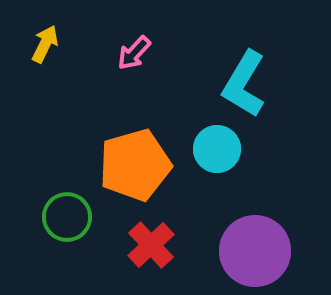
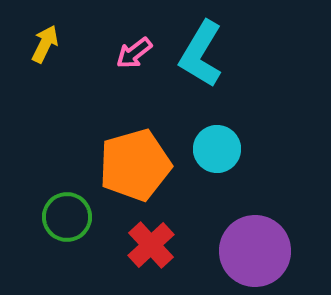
pink arrow: rotated 9 degrees clockwise
cyan L-shape: moved 43 px left, 30 px up
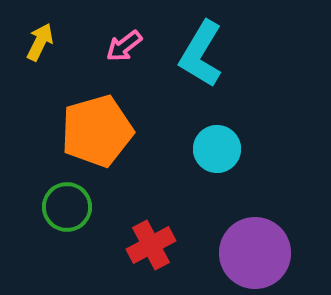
yellow arrow: moved 5 px left, 2 px up
pink arrow: moved 10 px left, 7 px up
orange pentagon: moved 38 px left, 34 px up
green circle: moved 10 px up
red cross: rotated 15 degrees clockwise
purple circle: moved 2 px down
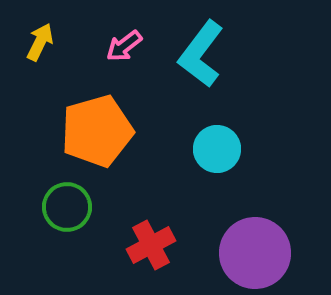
cyan L-shape: rotated 6 degrees clockwise
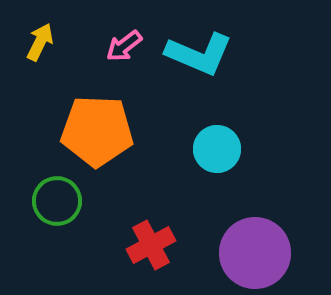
cyan L-shape: moved 2 px left; rotated 104 degrees counterclockwise
orange pentagon: rotated 18 degrees clockwise
green circle: moved 10 px left, 6 px up
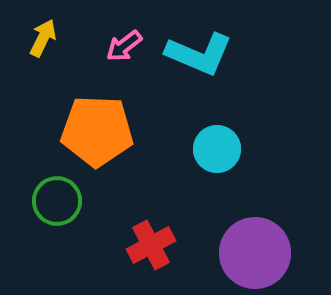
yellow arrow: moved 3 px right, 4 px up
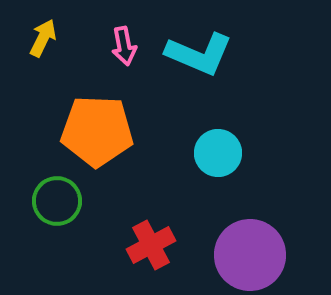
pink arrow: rotated 63 degrees counterclockwise
cyan circle: moved 1 px right, 4 px down
purple circle: moved 5 px left, 2 px down
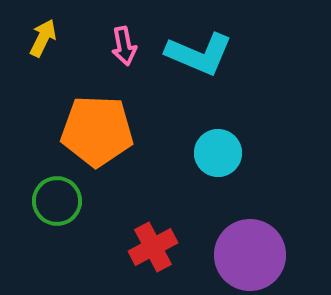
red cross: moved 2 px right, 2 px down
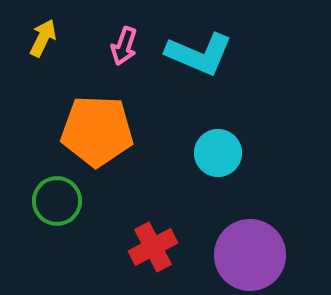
pink arrow: rotated 30 degrees clockwise
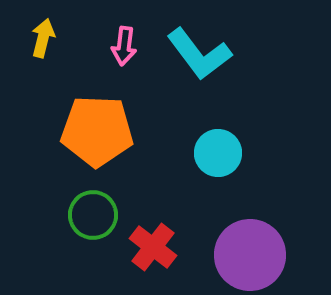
yellow arrow: rotated 12 degrees counterclockwise
pink arrow: rotated 12 degrees counterclockwise
cyan L-shape: rotated 30 degrees clockwise
green circle: moved 36 px right, 14 px down
red cross: rotated 24 degrees counterclockwise
